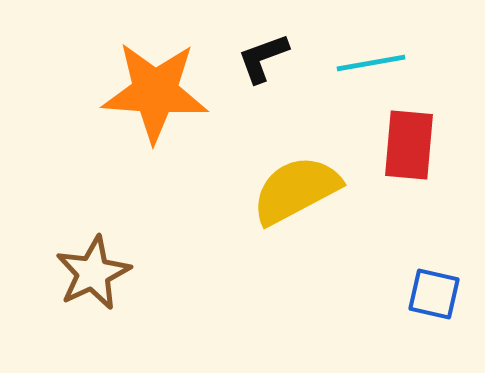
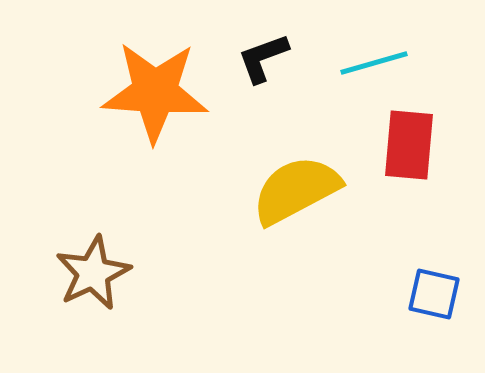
cyan line: moved 3 px right; rotated 6 degrees counterclockwise
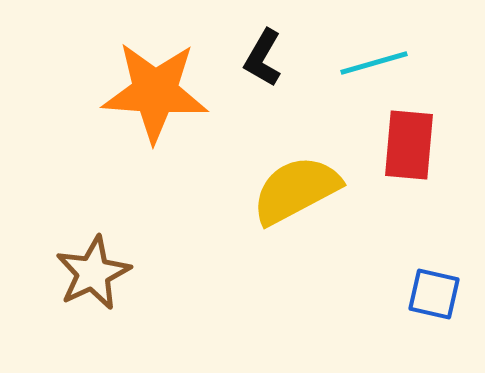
black L-shape: rotated 40 degrees counterclockwise
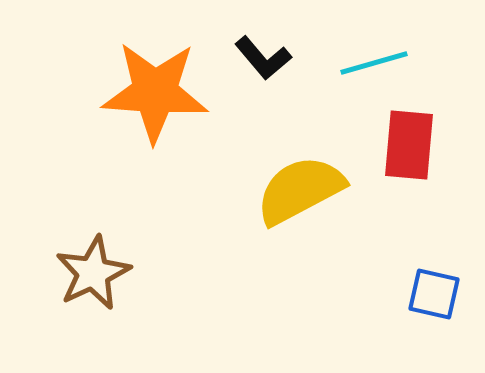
black L-shape: rotated 70 degrees counterclockwise
yellow semicircle: moved 4 px right
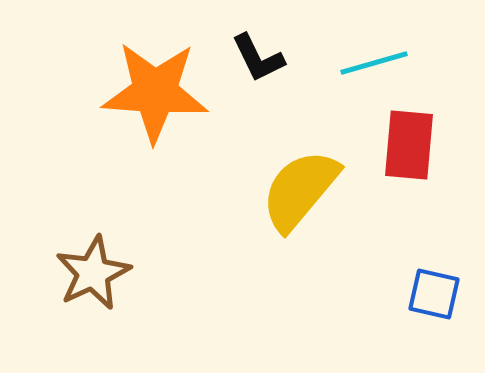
black L-shape: moved 5 px left; rotated 14 degrees clockwise
yellow semicircle: rotated 22 degrees counterclockwise
